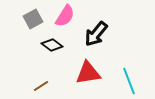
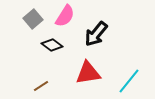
gray square: rotated 12 degrees counterclockwise
cyan line: rotated 60 degrees clockwise
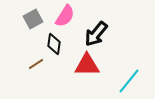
gray square: rotated 12 degrees clockwise
black diamond: moved 2 px right, 1 px up; rotated 60 degrees clockwise
red triangle: moved 1 px left, 8 px up; rotated 8 degrees clockwise
brown line: moved 5 px left, 22 px up
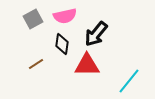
pink semicircle: rotated 45 degrees clockwise
black diamond: moved 8 px right
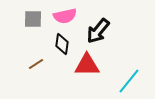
gray square: rotated 30 degrees clockwise
black arrow: moved 2 px right, 3 px up
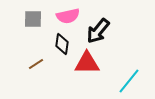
pink semicircle: moved 3 px right
red triangle: moved 2 px up
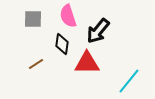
pink semicircle: rotated 85 degrees clockwise
